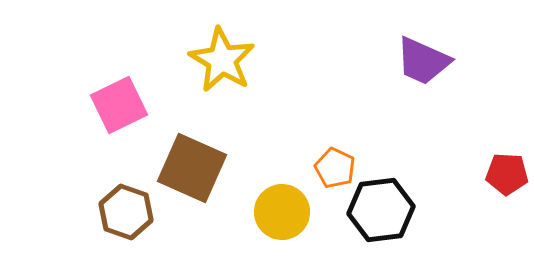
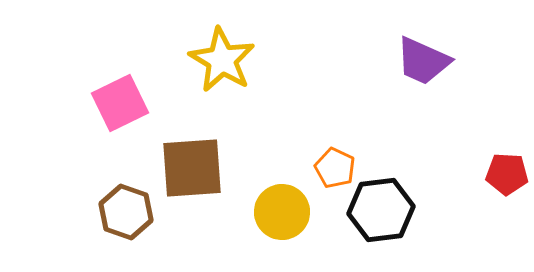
pink square: moved 1 px right, 2 px up
brown square: rotated 28 degrees counterclockwise
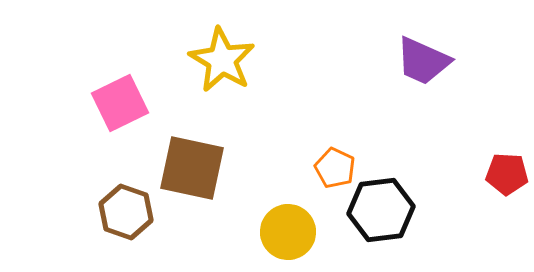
brown square: rotated 16 degrees clockwise
yellow circle: moved 6 px right, 20 px down
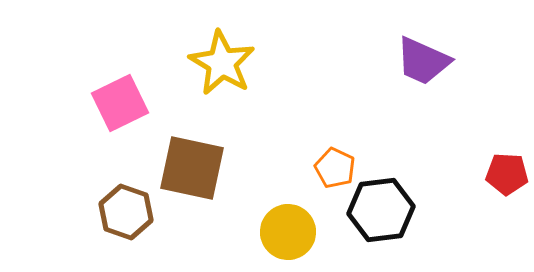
yellow star: moved 3 px down
